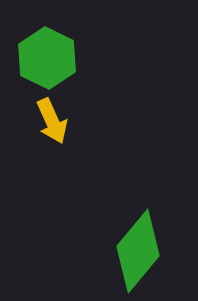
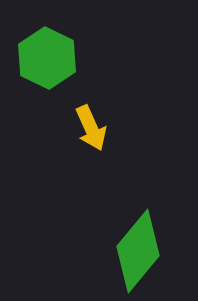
yellow arrow: moved 39 px right, 7 px down
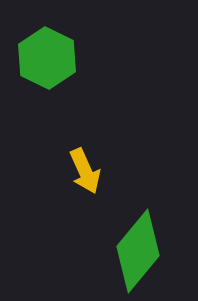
yellow arrow: moved 6 px left, 43 px down
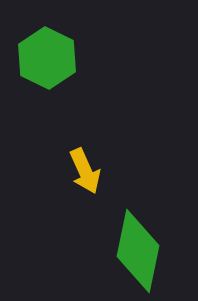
green diamond: rotated 28 degrees counterclockwise
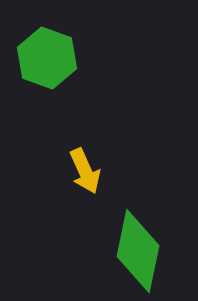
green hexagon: rotated 6 degrees counterclockwise
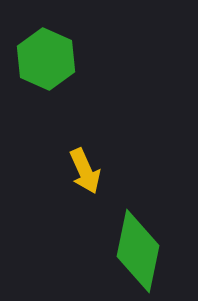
green hexagon: moved 1 px left, 1 px down; rotated 4 degrees clockwise
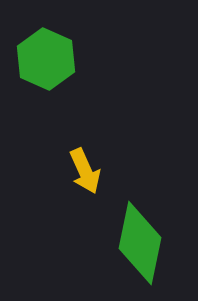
green diamond: moved 2 px right, 8 px up
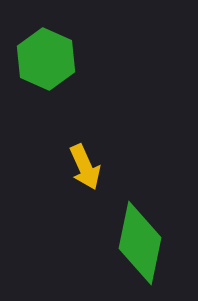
yellow arrow: moved 4 px up
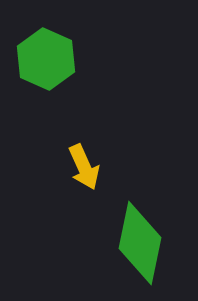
yellow arrow: moved 1 px left
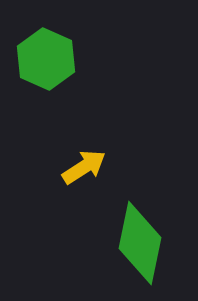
yellow arrow: rotated 99 degrees counterclockwise
